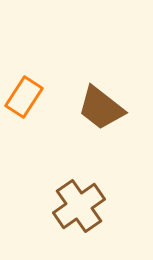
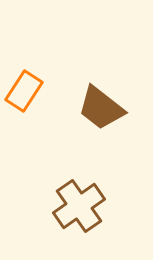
orange rectangle: moved 6 px up
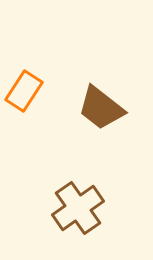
brown cross: moved 1 px left, 2 px down
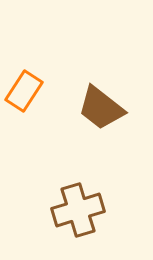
brown cross: moved 2 px down; rotated 18 degrees clockwise
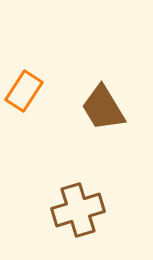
brown trapezoid: moved 2 px right; rotated 21 degrees clockwise
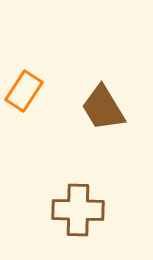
brown cross: rotated 18 degrees clockwise
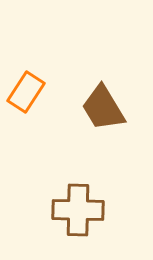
orange rectangle: moved 2 px right, 1 px down
